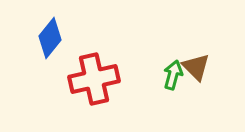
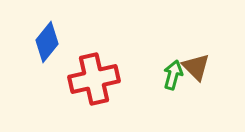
blue diamond: moved 3 px left, 4 px down
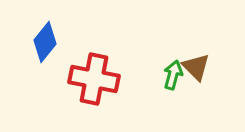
blue diamond: moved 2 px left
red cross: rotated 24 degrees clockwise
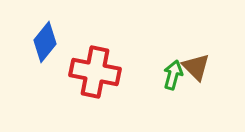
red cross: moved 1 px right, 7 px up
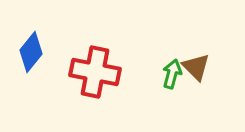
blue diamond: moved 14 px left, 10 px down
green arrow: moved 1 px left, 1 px up
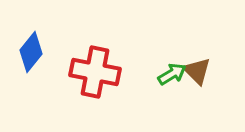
brown triangle: moved 1 px right, 4 px down
green arrow: rotated 44 degrees clockwise
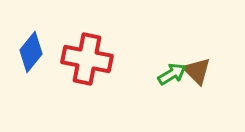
red cross: moved 8 px left, 13 px up
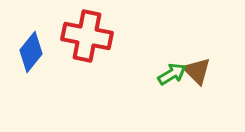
red cross: moved 23 px up
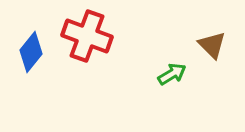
red cross: rotated 9 degrees clockwise
brown triangle: moved 15 px right, 26 px up
